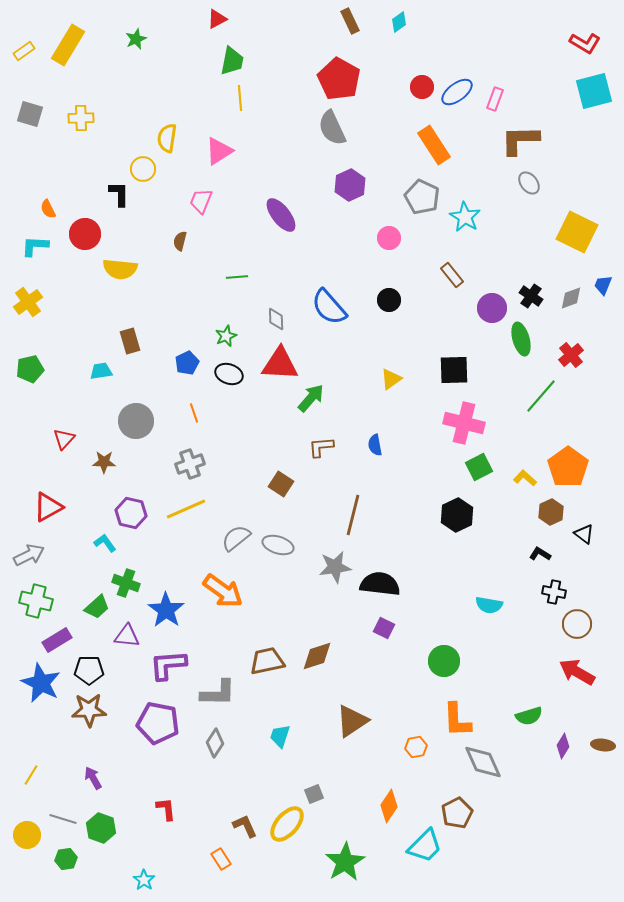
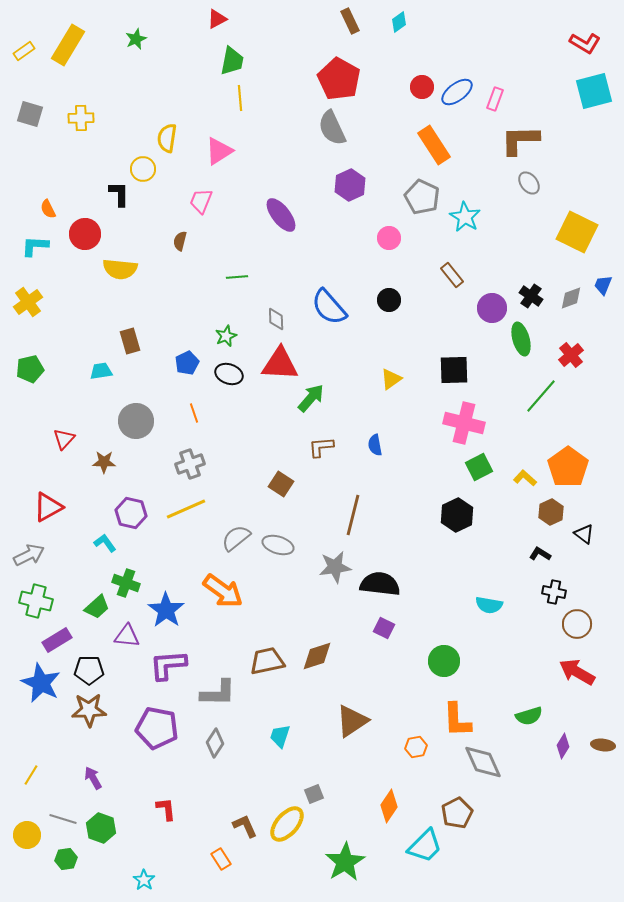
purple pentagon at (158, 723): moved 1 px left, 5 px down
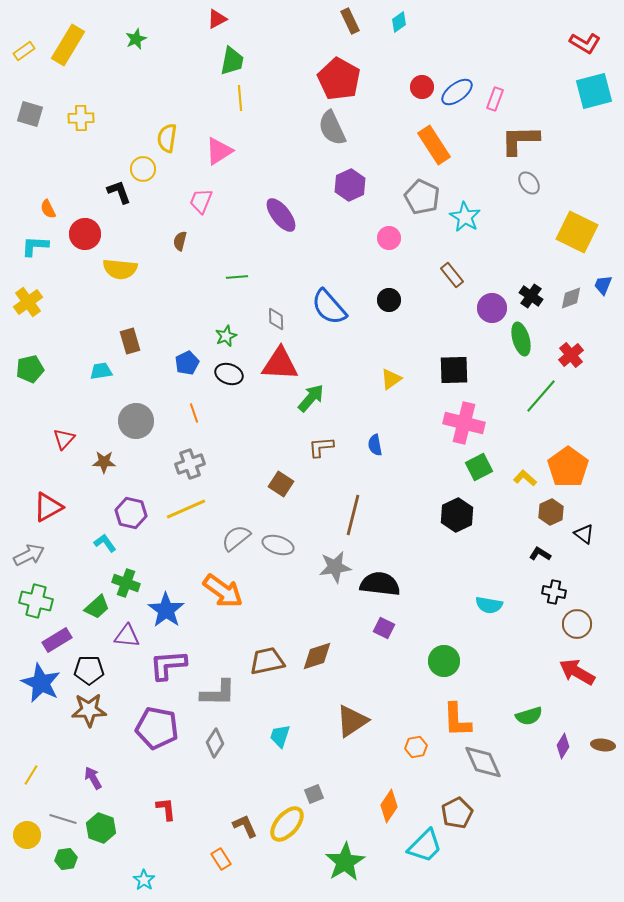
black L-shape at (119, 194): moved 2 px up; rotated 20 degrees counterclockwise
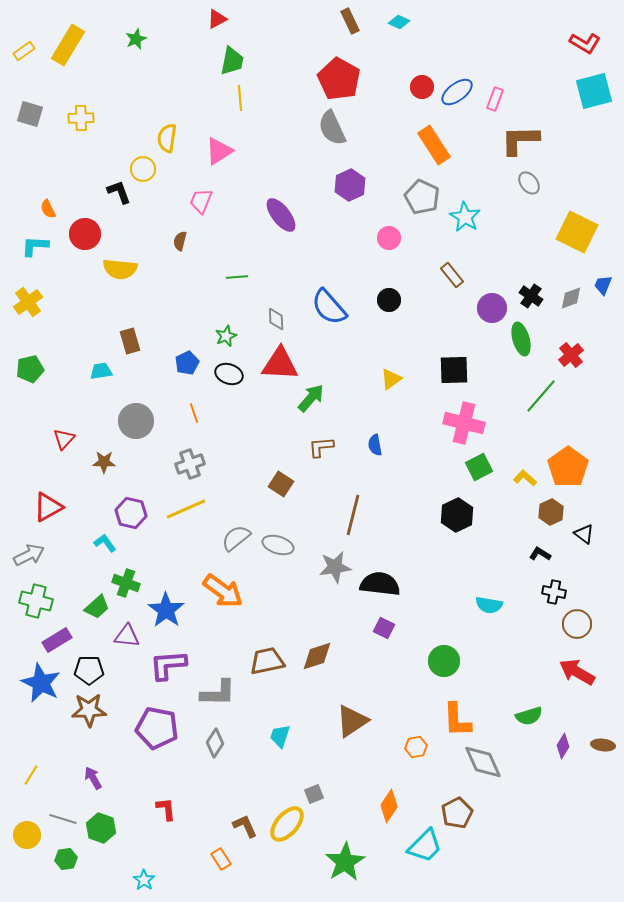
cyan diamond at (399, 22): rotated 60 degrees clockwise
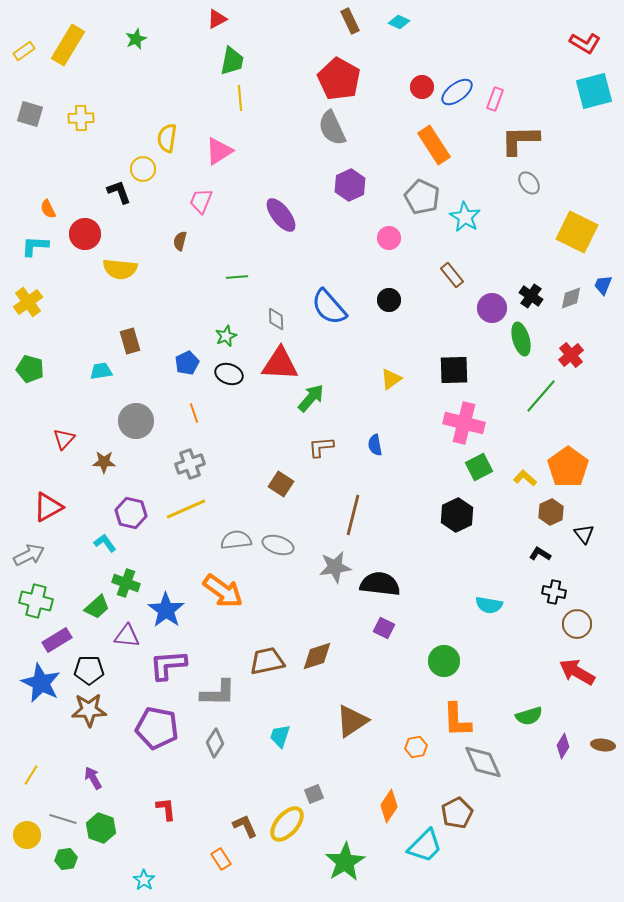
green pentagon at (30, 369): rotated 28 degrees clockwise
black triangle at (584, 534): rotated 15 degrees clockwise
gray semicircle at (236, 538): moved 2 px down; rotated 32 degrees clockwise
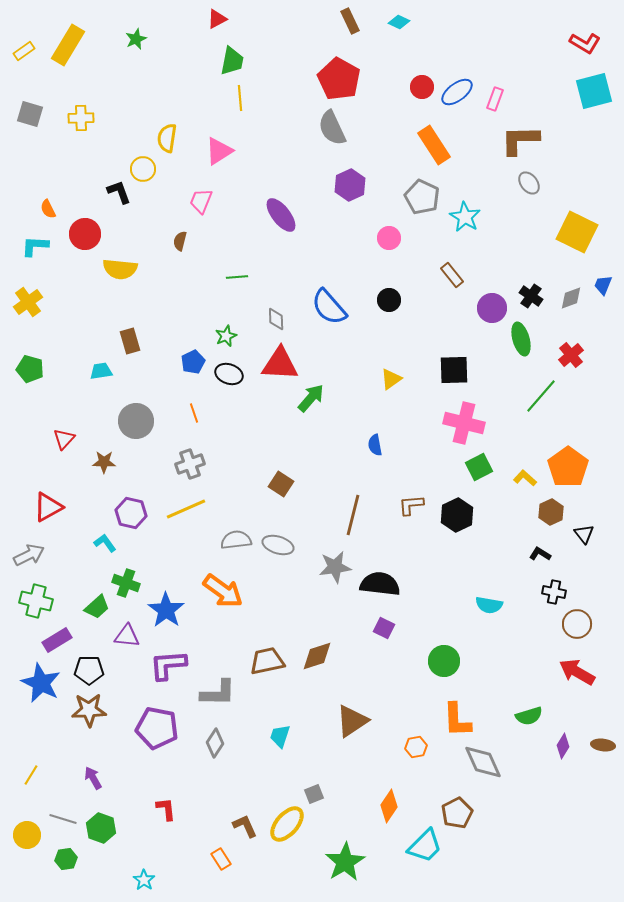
blue pentagon at (187, 363): moved 6 px right, 1 px up
brown L-shape at (321, 447): moved 90 px right, 58 px down
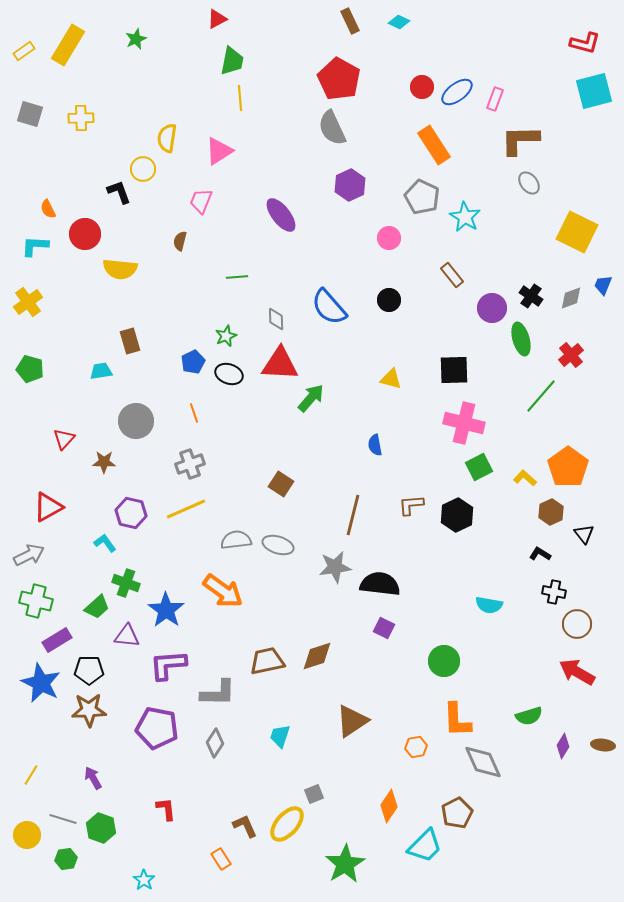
red L-shape at (585, 43): rotated 16 degrees counterclockwise
yellow triangle at (391, 379): rotated 50 degrees clockwise
green star at (345, 862): moved 2 px down
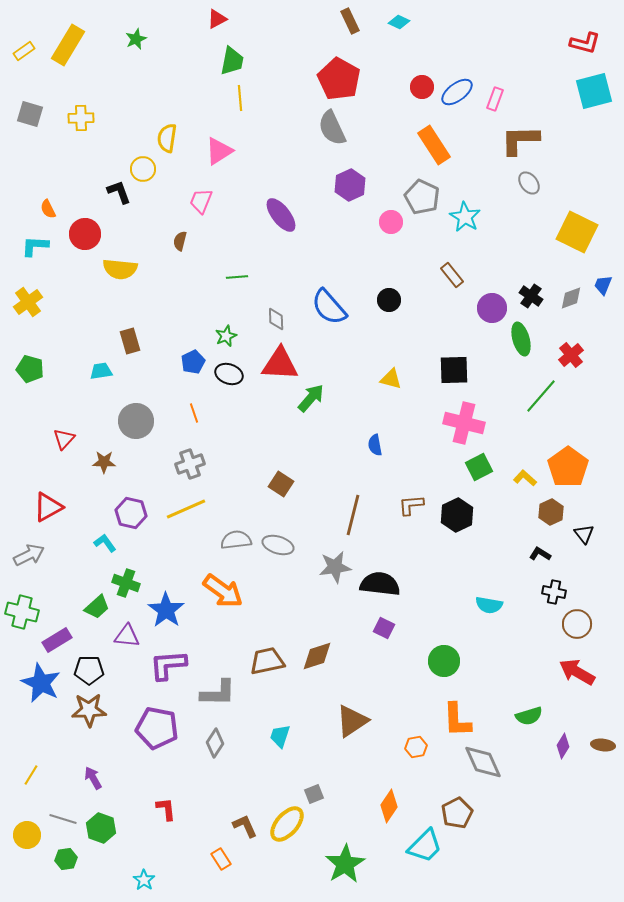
pink circle at (389, 238): moved 2 px right, 16 px up
green cross at (36, 601): moved 14 px left, 11 px down
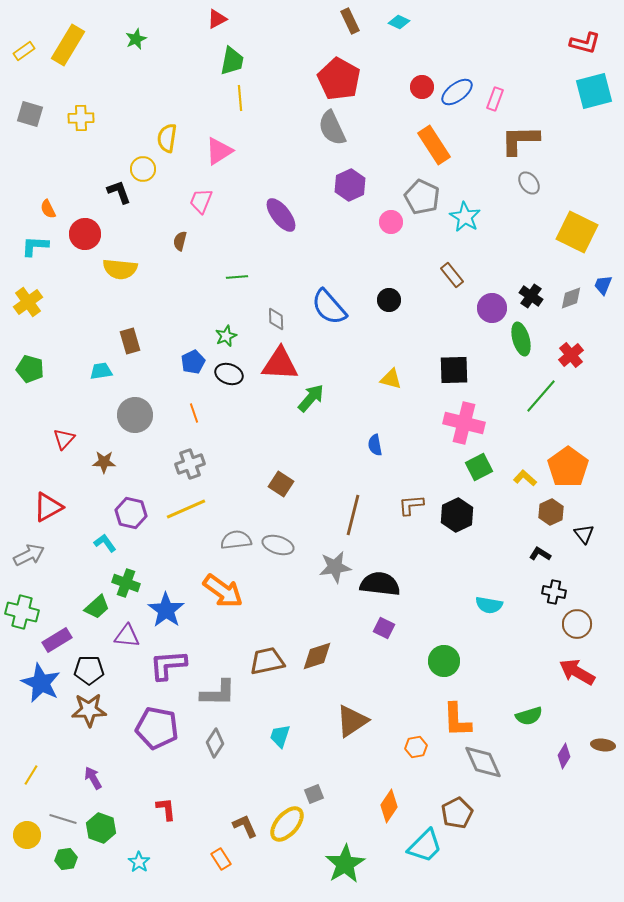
gray circle at (136, 421): moved 1 px left, 6 px up
purple diamond at (563, 746): moved 1 px right, 10 px down
cyan star at (144, 880): moved 5 px left, 18 px up
